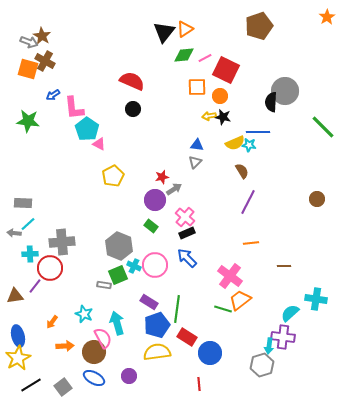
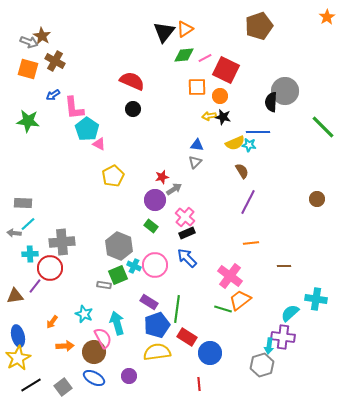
brown cross at (45, 61): moved 10 px right
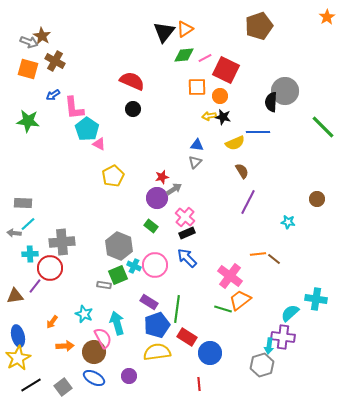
cyan star at (249, 145): moved 39 px right, 77 px down
purple circle at (155, 200): moved 2 px right, 2 px up
orange line at (251, 243): moved 7 px right, 11 px down
brown line at (284, 266): moved 10 px left, 7 px up; rotated 40 degrees clockwise
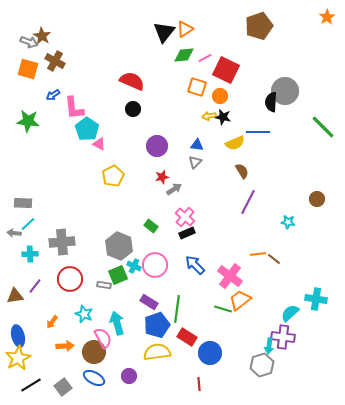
orange square at (197, 87): rotated 18 degrees clockwise
purple circle at (157, 198): moved 52 px up
blue arrow at (187, 258): moved 8 px right, 7 px down
red circle at (50, 268): moved 20 px right, 11 px down
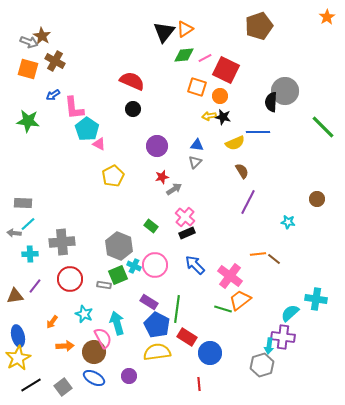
blue pentagon at (157, 325): rotated 25 degrees counterclockwise
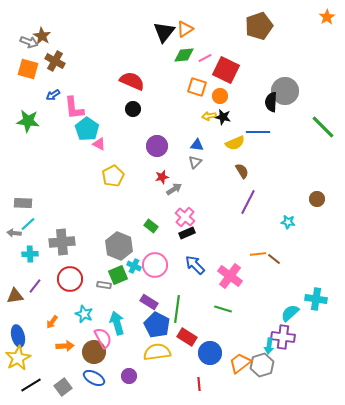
orange trapezoid at (240, 300): moved 63 px down
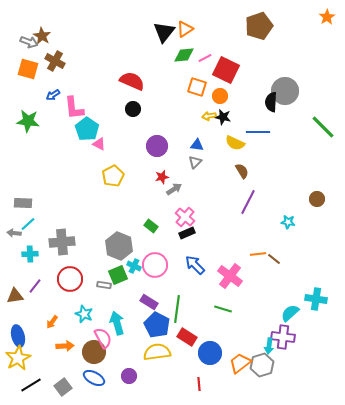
yellow semicircle at (235, 143): rotated 48 degrees clockwise
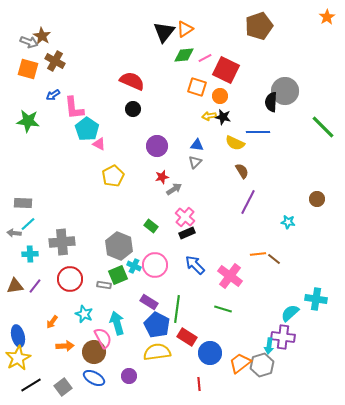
brown triangle at (15, 296): moved 10 px up
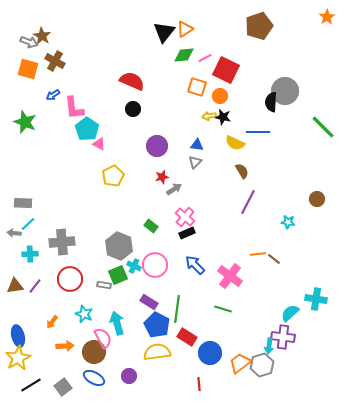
green star at (28, 121): moved 3 px left, 1 px down; rotated 15 degrees clockwise
